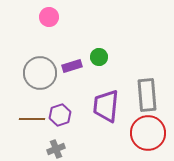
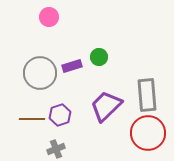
purple trapezoid: rotated 40 degrees clockwise
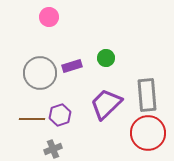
green circle: moved 7 px right, 1 px down
purple trapezoid: moved 2 px up
gray cross: moved 3 px left
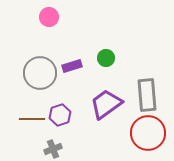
purple trapezoid: rotated 8 degrees clockwise
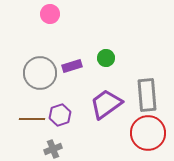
pink circle: moved 1 px right, 3 px up
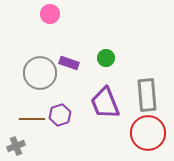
purple rectangle: moved 3 px left, 3 px up; rotated 36 degrees clockwise
purple trapezoid: moved 1 px left, 1 px up; rotated 76 degrees counterclockwise
gray cross: moved 37 px left, 3 px up
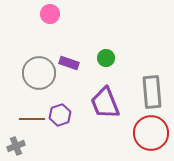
gray circle: moved 1 px left
gray rectangle: moved 5 px right, 3 px up
red circle: moved 3 px right
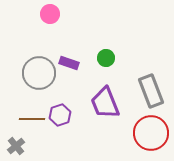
gray rectangle: moved 1 px left, 1 px up; rotated 16 degrees counterclockwise
gray cross: rotated 18 degrees counterclockwise
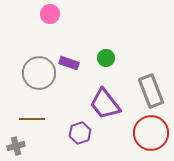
purple trapezoid: moved 1 px down; rotated 16 degrees counterclockwise
purple hexagon: moved 20 px right, 18 px down
gray cross: rotated 24 degrees clockwise
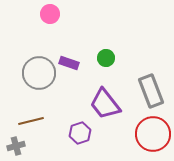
brown line: moved 1 px left, 2 px down; rotated 15 degrees counterclockwise
red circle: moved 2 px right, 1 px down
